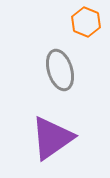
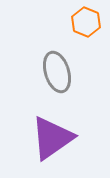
gray ellipse: moved 3 px left, 2 px down
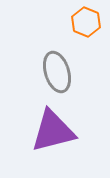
purple triangle: moved 1 px right, 7 px up; rotated 21 degrees clockwise
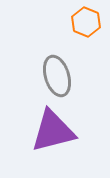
gray ellipse: moved 4 px down
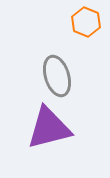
purple triangle: moved 4 px left, 3 px up
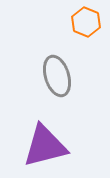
purple triangle: moved 4 px left, 18 px down
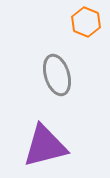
gray ellipse: moved 1 px up
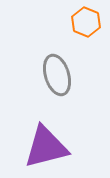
purple triangle: moved 1 px right, 1 px down
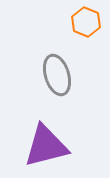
purple triangle: moved 1 px up
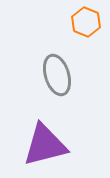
purple triangle: moved 1 px left, 1 px up
